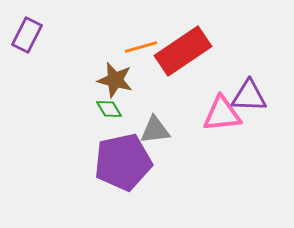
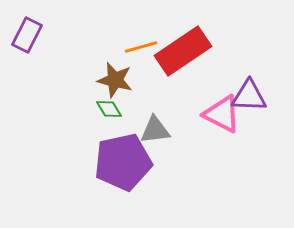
pink triangle: rotated 33 degrees clockwise
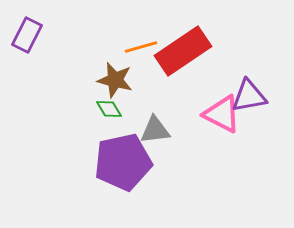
purple triangle: rotated 12 degrees counterclockwise
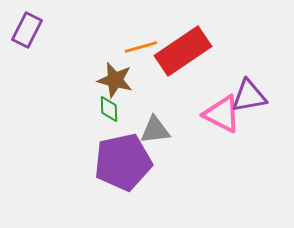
purple rectangle: moved 5 px up
green diamond: rotated 28 degrees clockwise
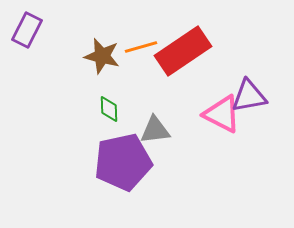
brown star: moved 13 px left, 24 px up
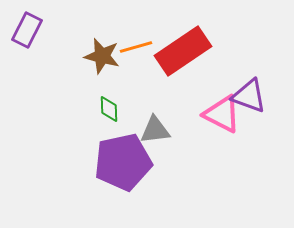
orange line: moved 5 px left
purple triangle: rotated 30 degrees clockwise
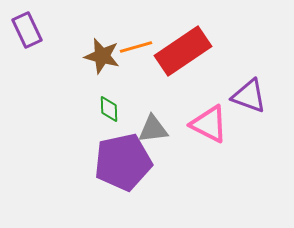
purple rectangle: rotated 52 degrees counterclockwise
pink triangle: moved 13 px left, 10 px down
gray triangle: moved 2 px left, 1 px up
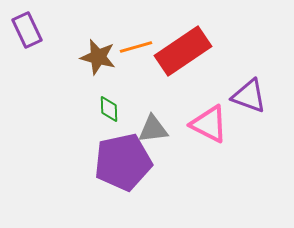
brown star: moved 4 px left, 1 px down
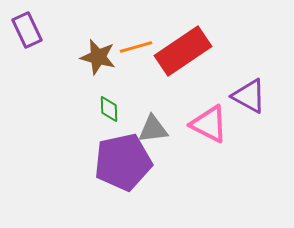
purple triangle: rotated 9 degrees clockwise
